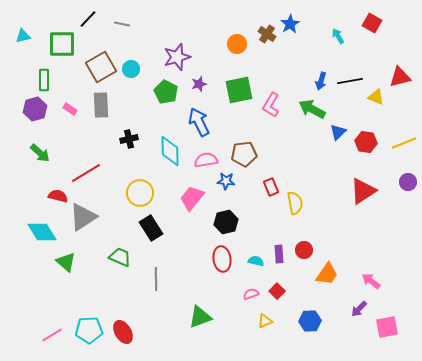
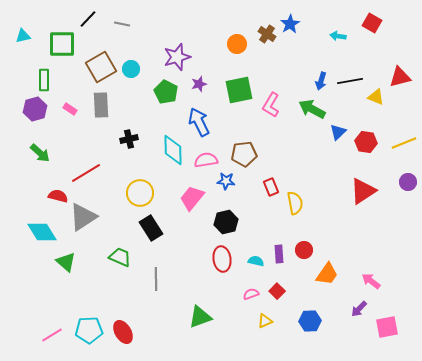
cyan arrow at (338, 36): rotated 49 degrees counterclockwise
cyan diamond at (170, 151): moved 3 px right, 1 px up
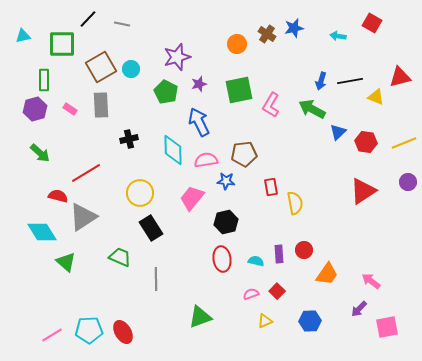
blue star at (290, 24): moved 4 px right, 4 px down; rotated 18 degrees clockwise
red rectangle at (271, 187): rotated 12 degrees clockwise
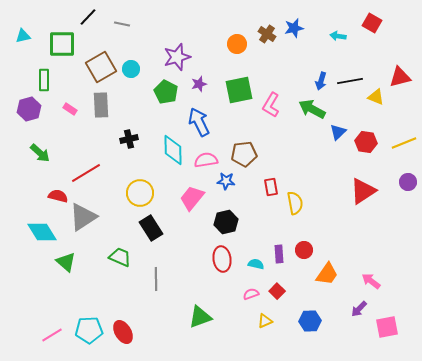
black line at (88, 19): moved 2 px up
purple hexagon at (35, 109): moved 6 px left
cyan semicircle at (256, 261): moved 3 px down
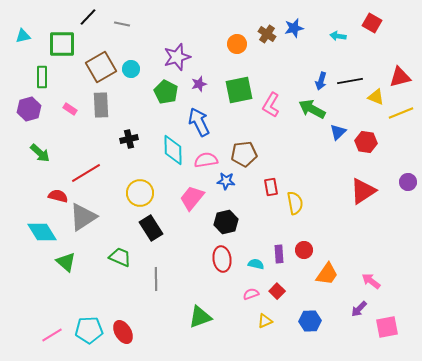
green rectangle at (44, 80): moved 2 px left, 3 px up
yellow line at (404, 143): moved 3 px left, 30 px up
